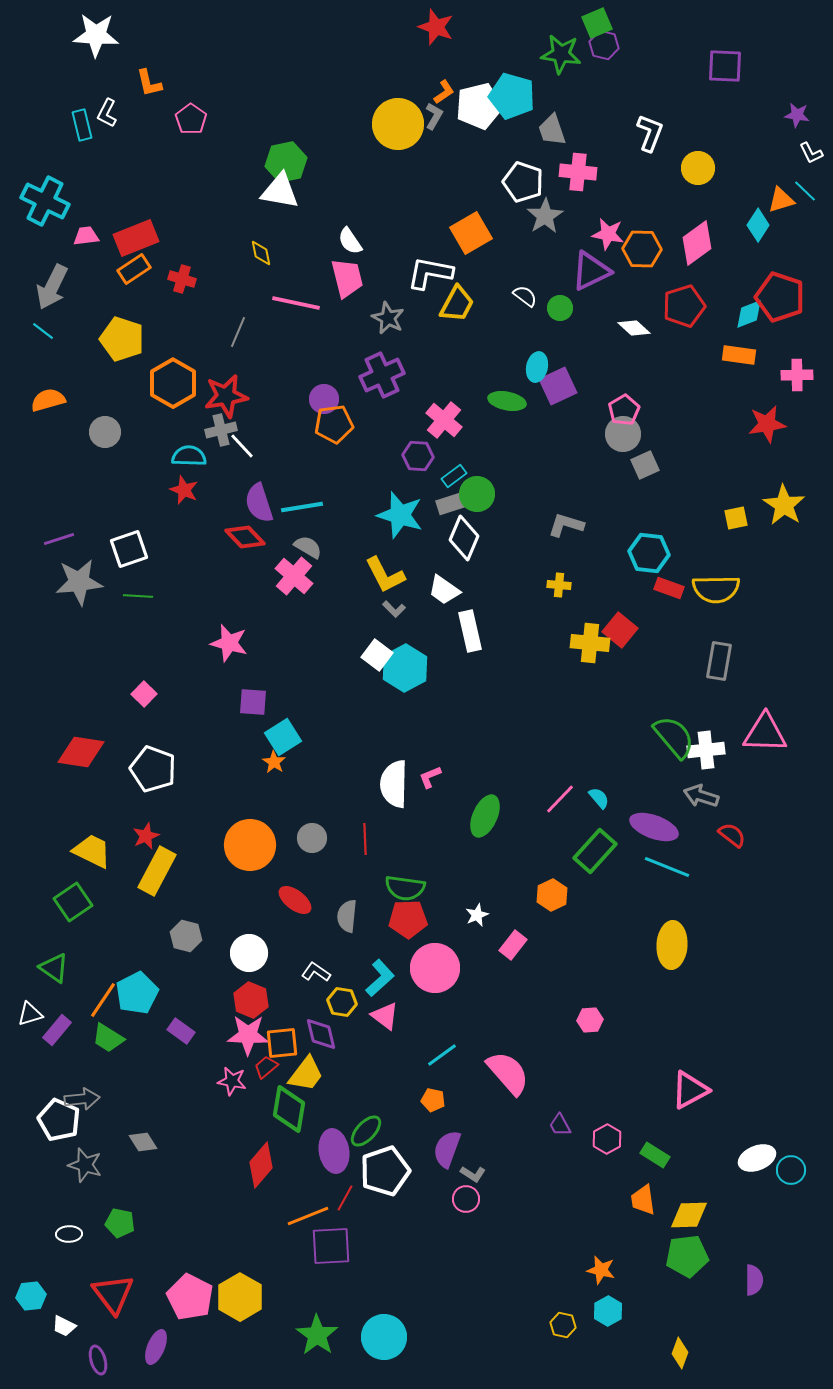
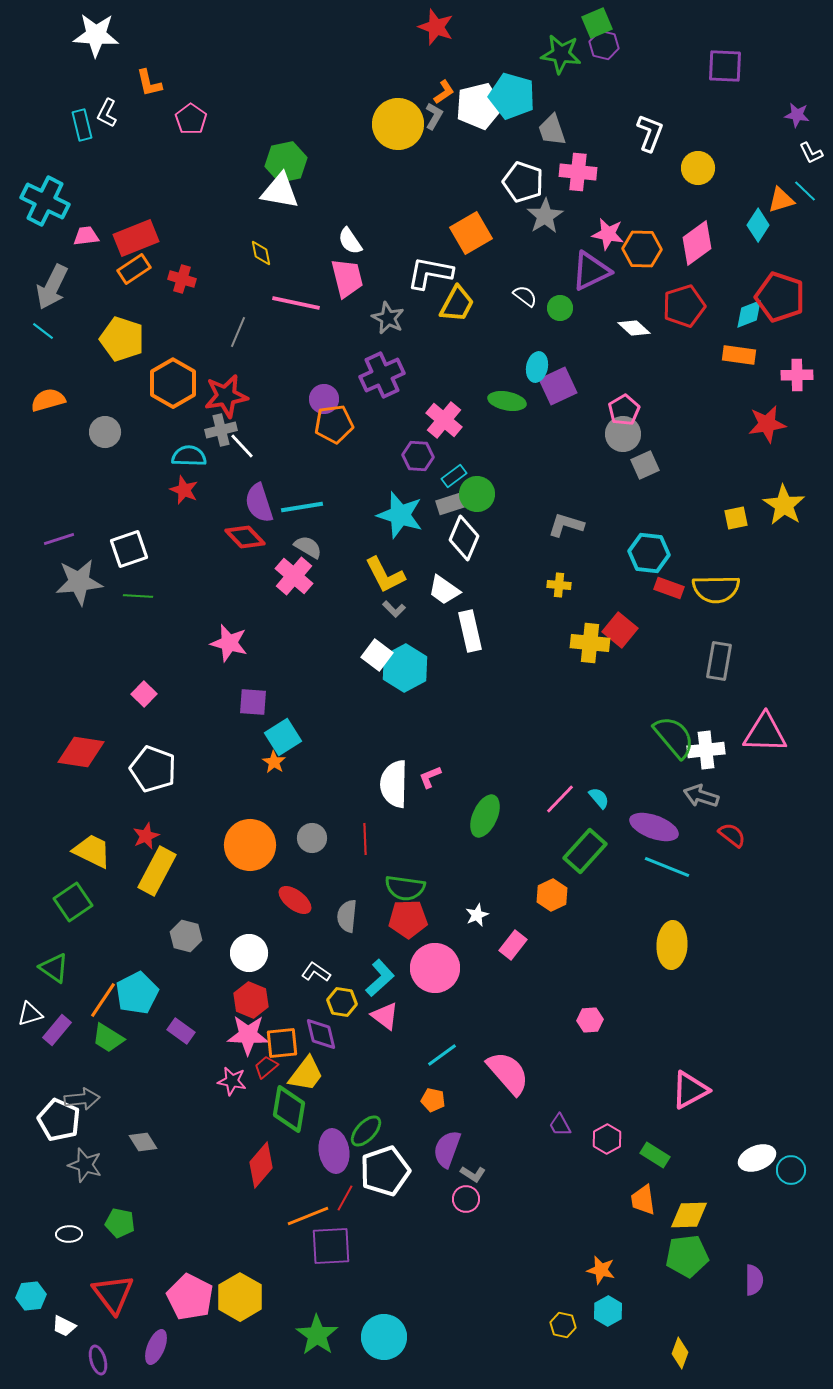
green rectangle at (595, 851): moved 10 px left
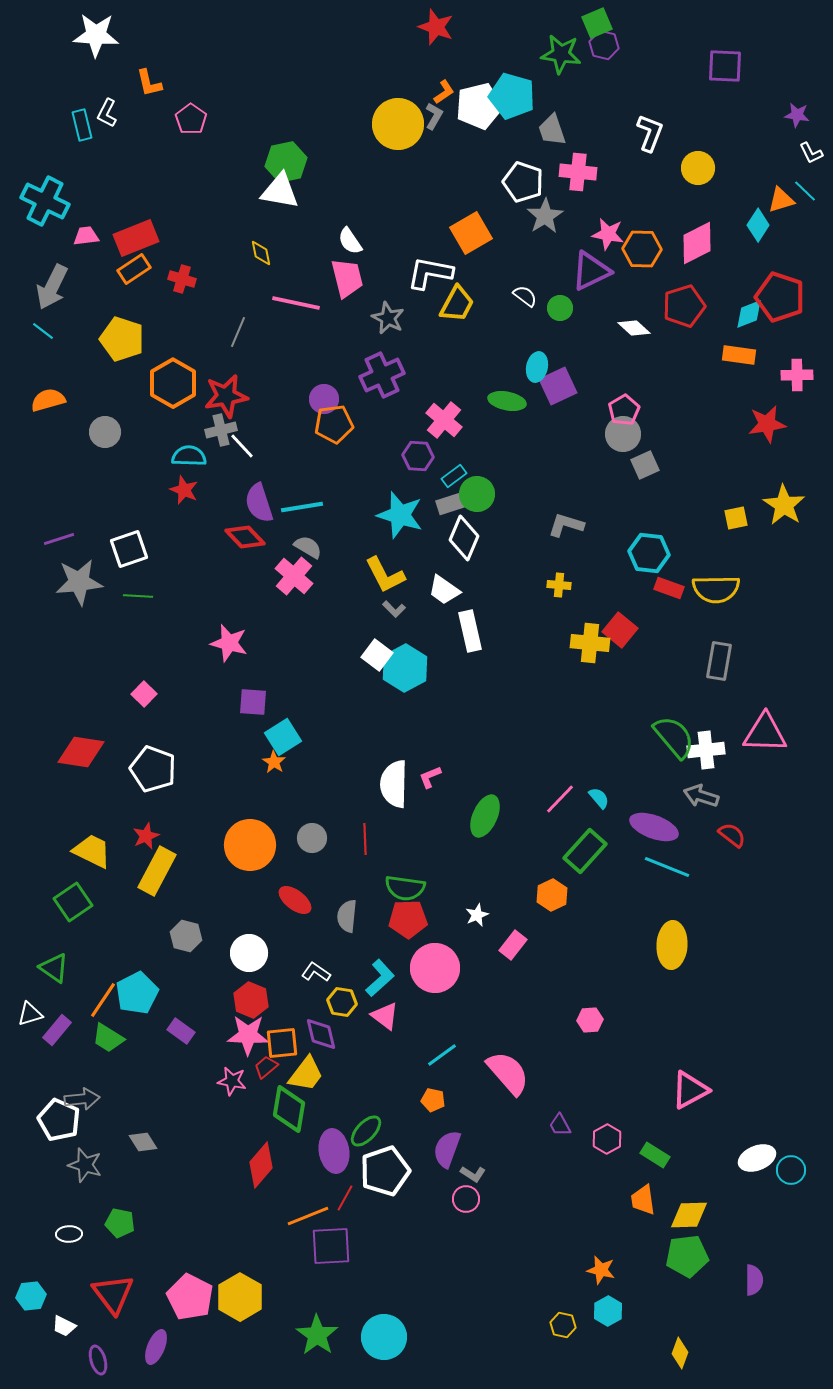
pink diamond at (697, 243): rotated 9 degrees clockwise
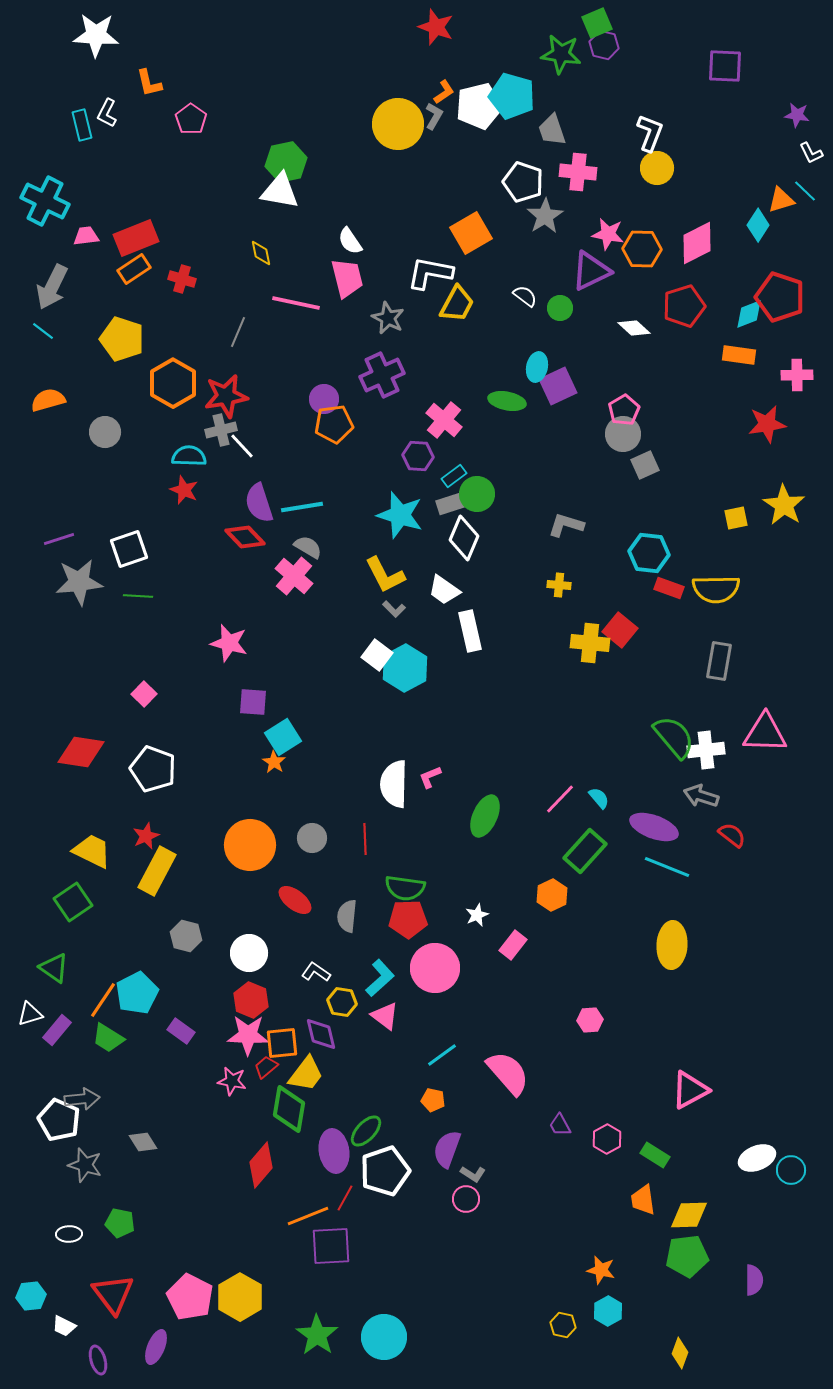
yellow circle at (698, 168): moved 41 px left
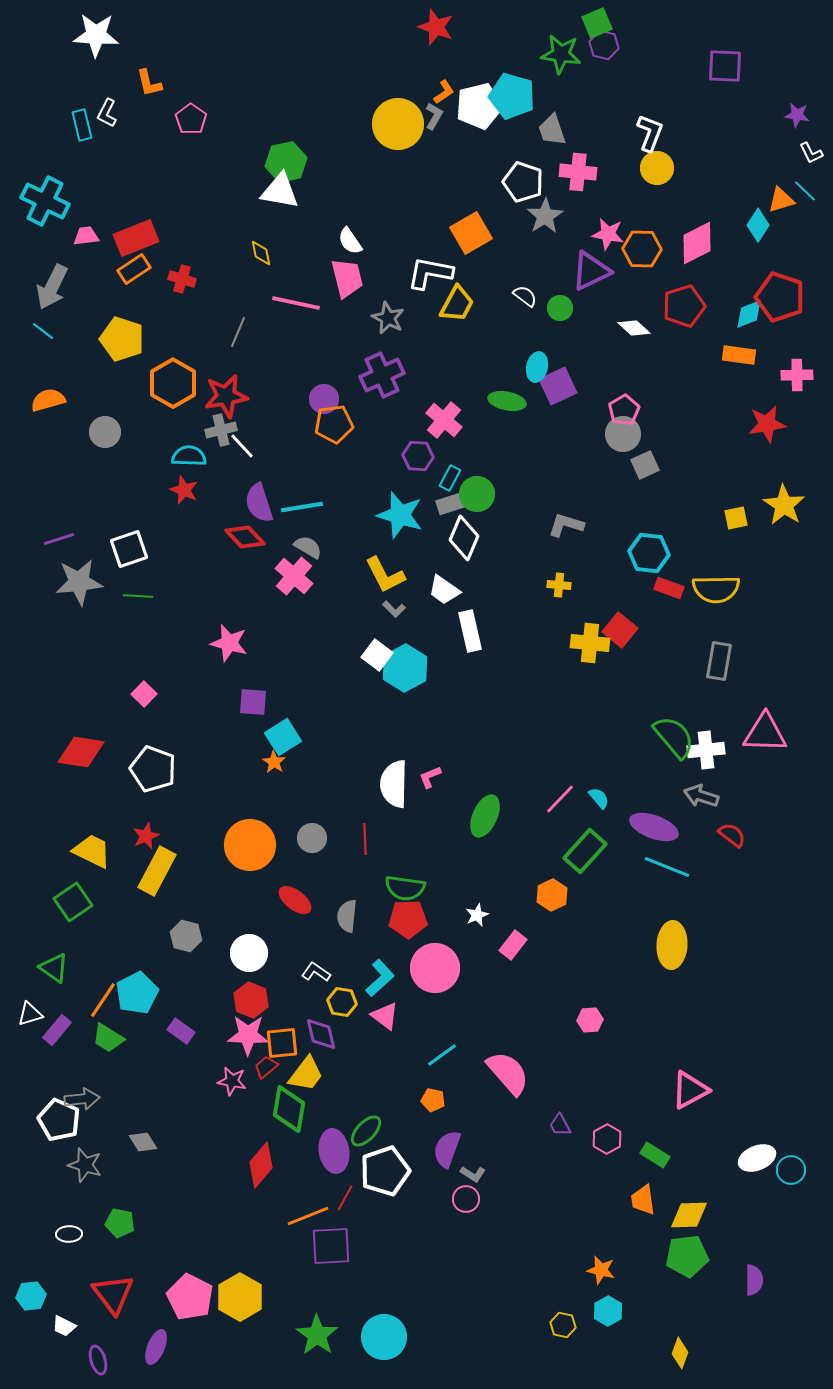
cyan rectangle at (454, 476): moved 4 px left, 2 px down; rotated 25 degrees counterclockwise
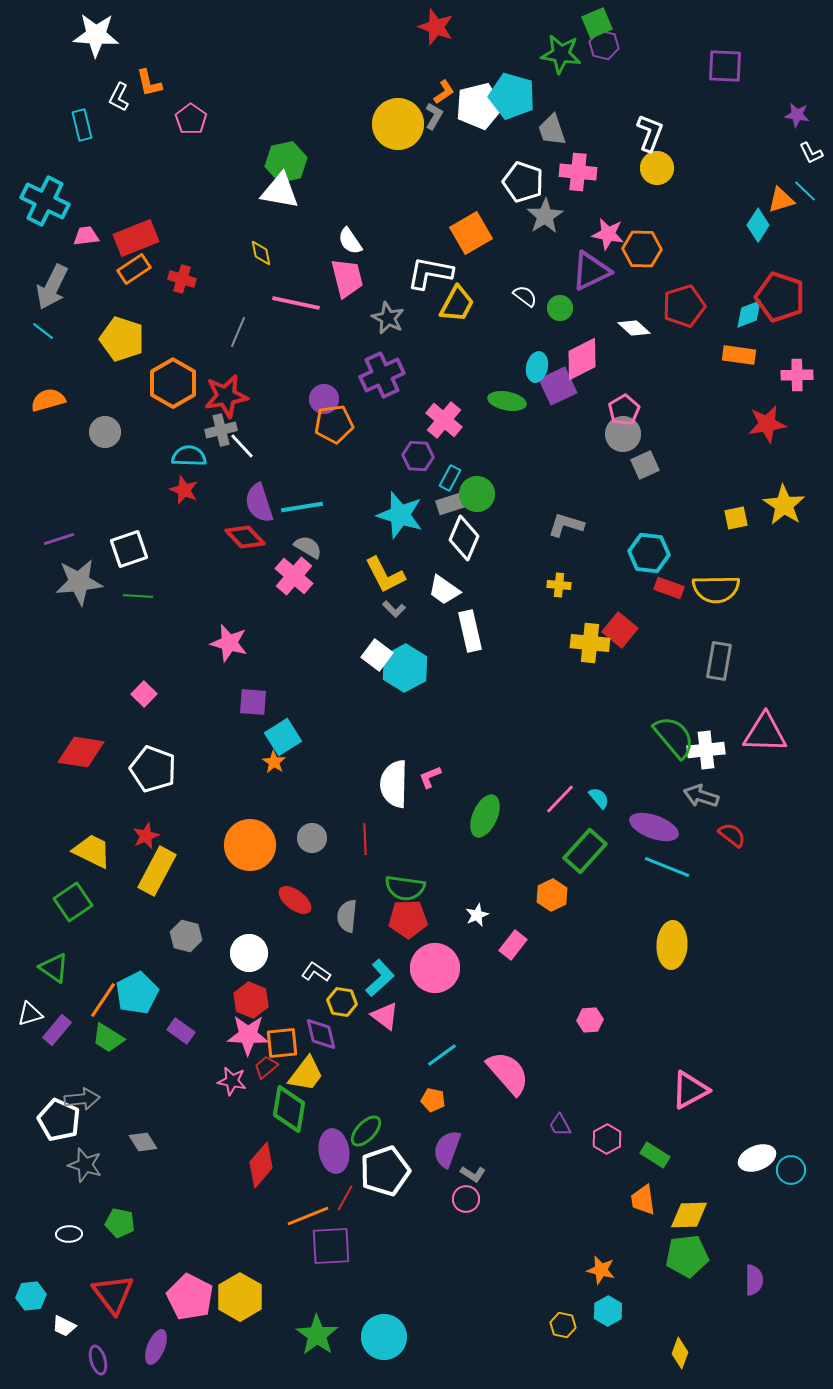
white L-shape at (107, 113): moved 12 px right, 16 px up
pink diamond at (697, 243): moved 115 px left, 116 px down
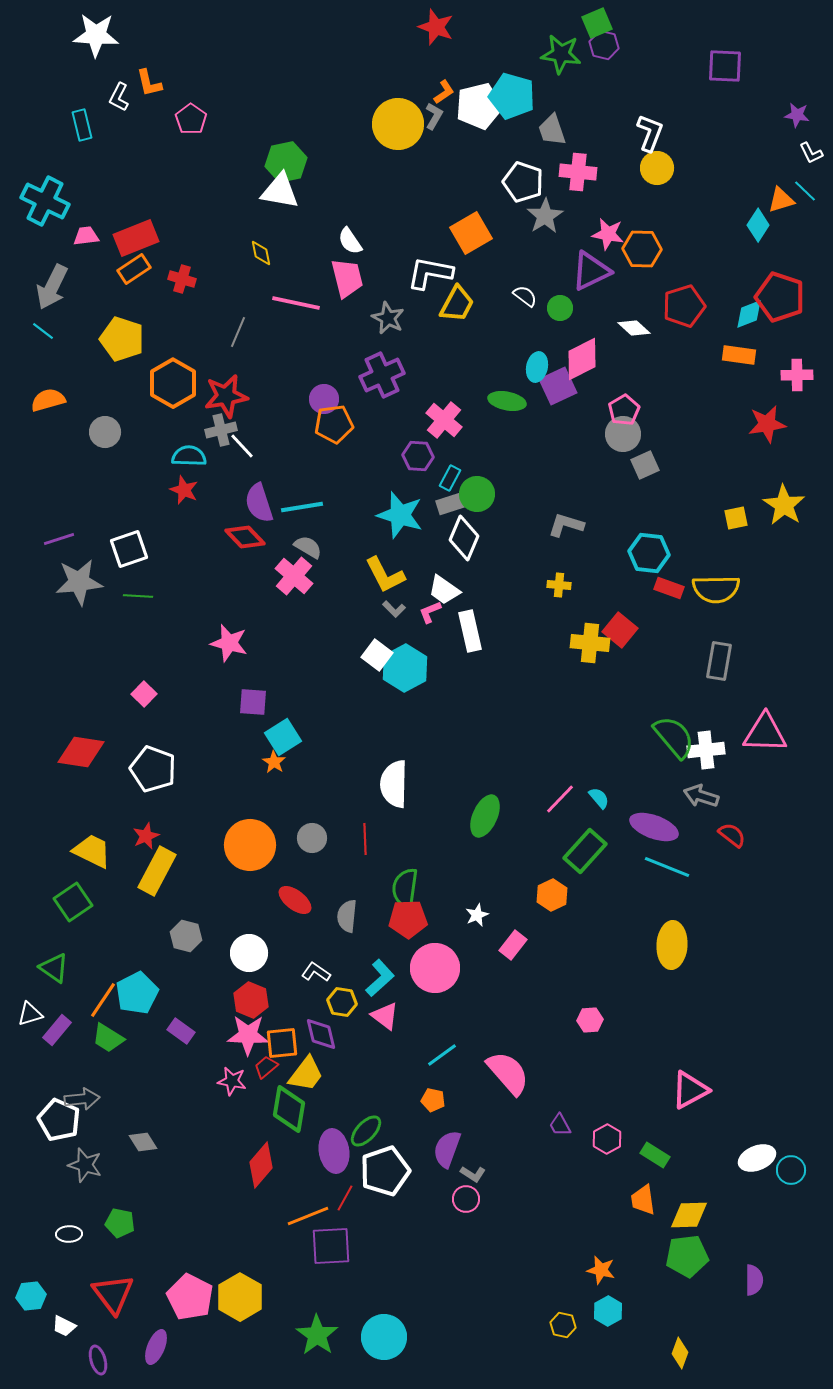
pink L-shape at (430, 777): moved 165 px up
green semicircle at (405, 888): rotated 90 degrees clockwise
